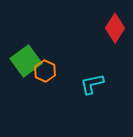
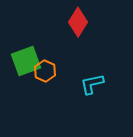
red diamond: moved 37 px left, 6 px up
green square: rotated 16 degrees clockwise
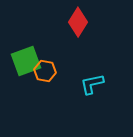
orange hexagon: rotated 15 degrees counterclockwise
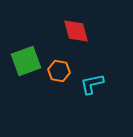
red diamond: moved 2 px left, 9 px down; rotated 48 degrees counterclockwise
orange hexagon: moved 14 px right
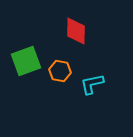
red diamond: rotated 16 degrees clockwise
orange hexagon: moved 1 px right
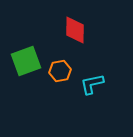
red diamond: moved 1 px left, 1 px up
orange hexagon: rotated 20 degrees counterclockwise
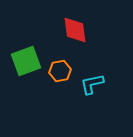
red diamond: rotated 8 degrees counterclockwise
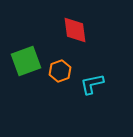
orange hexagon: rotated 10 degrees counterclockwise
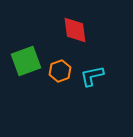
cyan L-shape: moved 8 px up
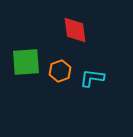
green square: moved 1 px down; rotated 16 degrees clockwise
cyan L-shape: moved 2 px down; rotated 20 degrees clockwise
